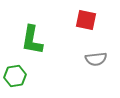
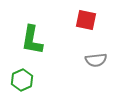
gray semicircle: moved 1 px down
green hexagon: moved 7 px right, 4 px down; rotated 15 degrees counterclockwise
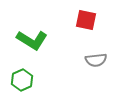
green L-shape: rotated 68 degrees counterclockwise
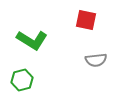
green hexagon: rotated 10 degrees clockwise
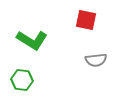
green hexagon: rotated 20 degrees clockwise
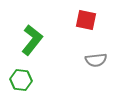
green L-shape: rotated 84 degrees counterclockwise
green hexagon: moved 1 px left
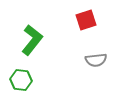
red square: rotated 30 degrees counterclockwise
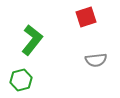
red square: moved 3 px up
green hexagon: rotated 20 degrees counterclockwise
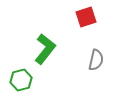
green L-shape: moved 13 px right, 9 px down
gray semicircle: rotated 70 degrees counterclockwise
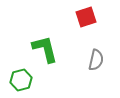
green L-shape: rotated 52 degrees counterclockwise
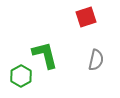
green L-shape: moved 6 px down
green hexagon: moved 4 px up; rotated 15 degrees counterclockwise
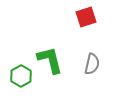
green L-shape: moved 5 px right, 5 px down
gray semicircle: moved 4 px left, 4 px down
